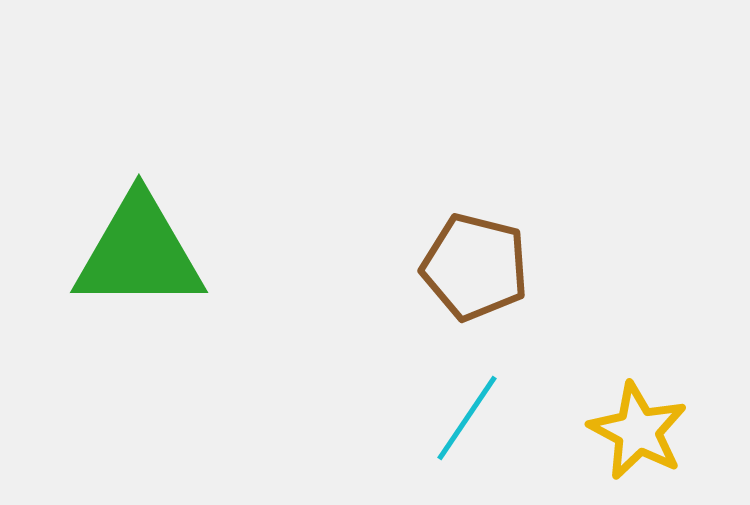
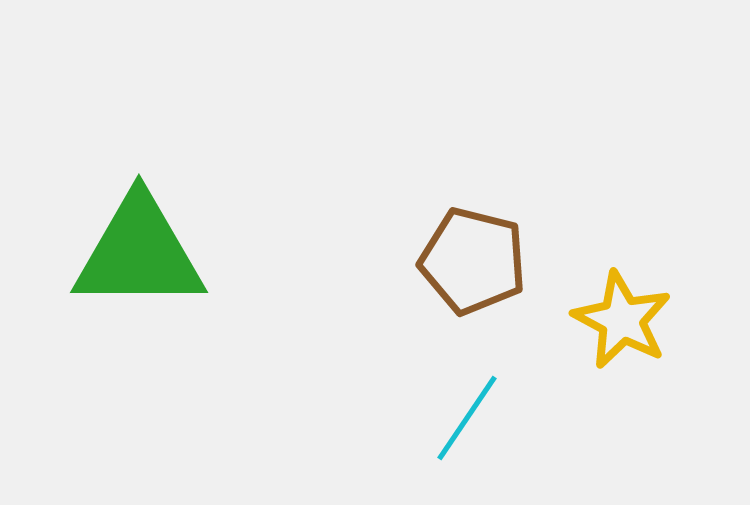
brown pentagon: moved 2 px left, 6 px up
yellow star: moved 16 px left, 111 px up
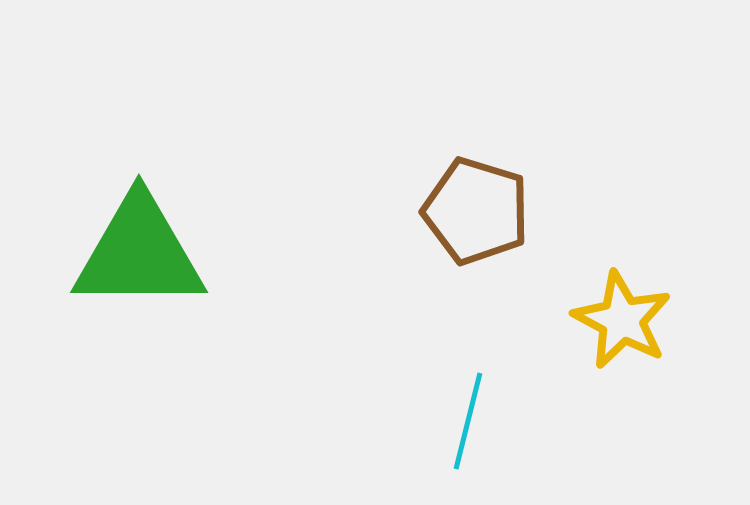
brown pentagon: moved 3 px right, 50 px up; rotated 3 degrees clockwise
cyan line: moved 1 px right, 3 px down; rotated 20 degrees counterclockwise
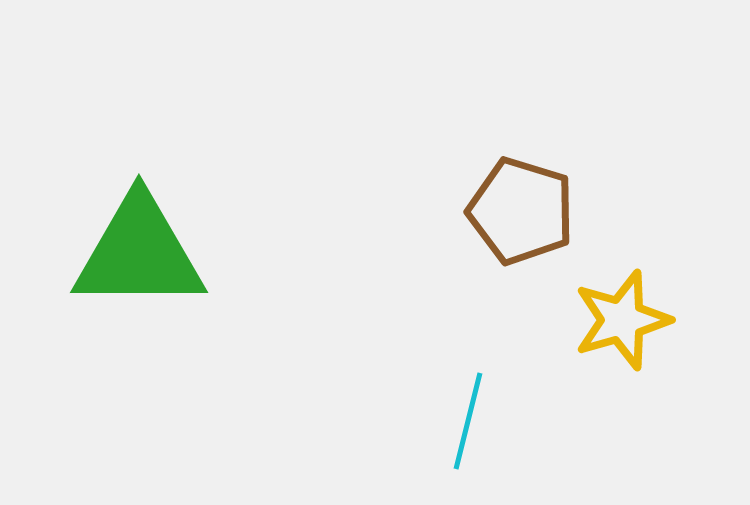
brown pentagon: moved 45 px right
yellow star: rotated 28 degrees clockwise
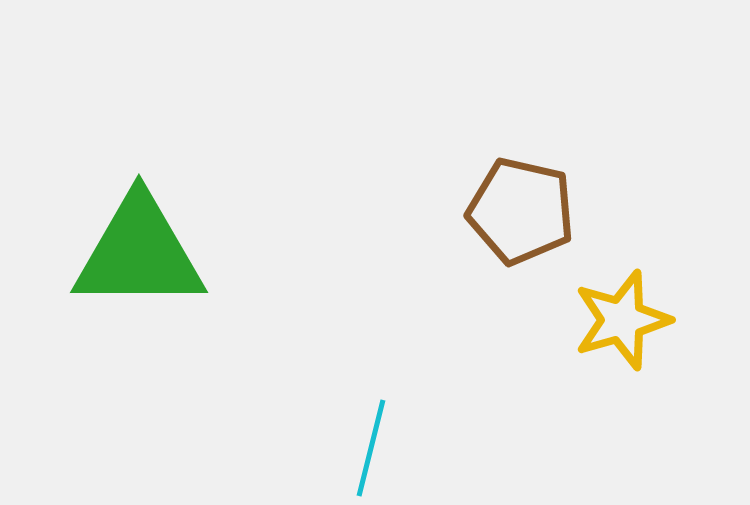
brown pentagon: rotated 4 degrees counterclockwise
cyan line: moved 97 px left, 27 px down
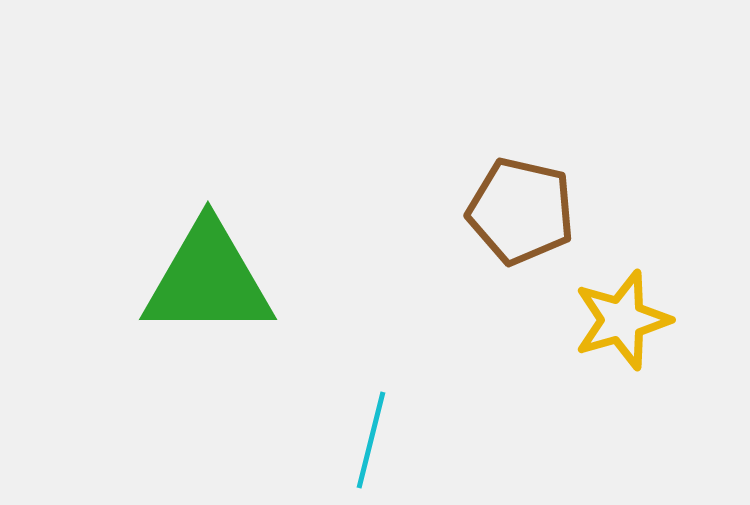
green triangle: moved 69 px right, 27 px down
cyan line: moved 8 px up
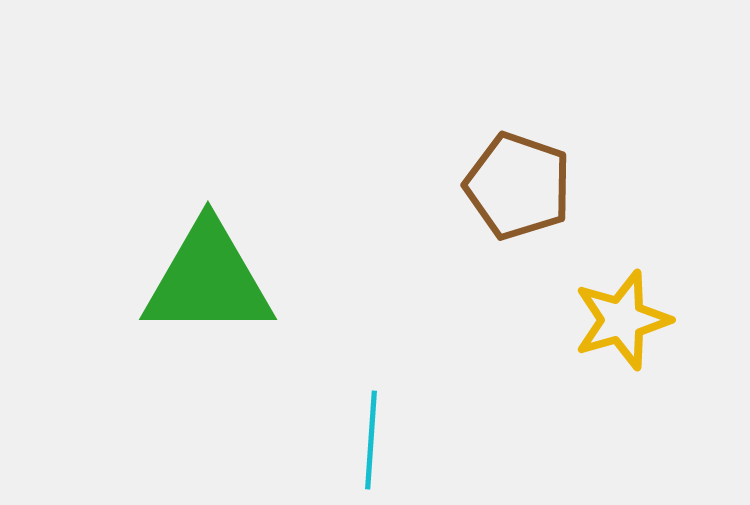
brown pentagon: moved 3 px left, 25 px up; rotated 6 degrees clockwise
cyan line: rotated 10 degrees counterclockwise
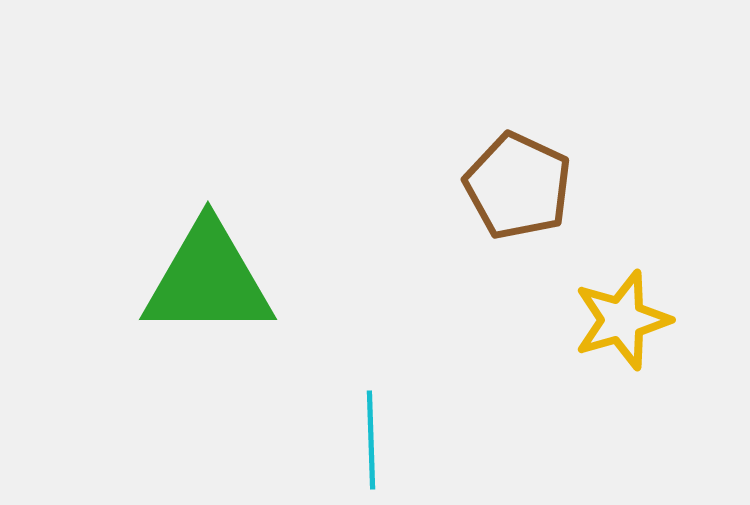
brown pentagon: rotated 6 degrees clockwise
cyan line: rotated 6 degrees counterclockwise
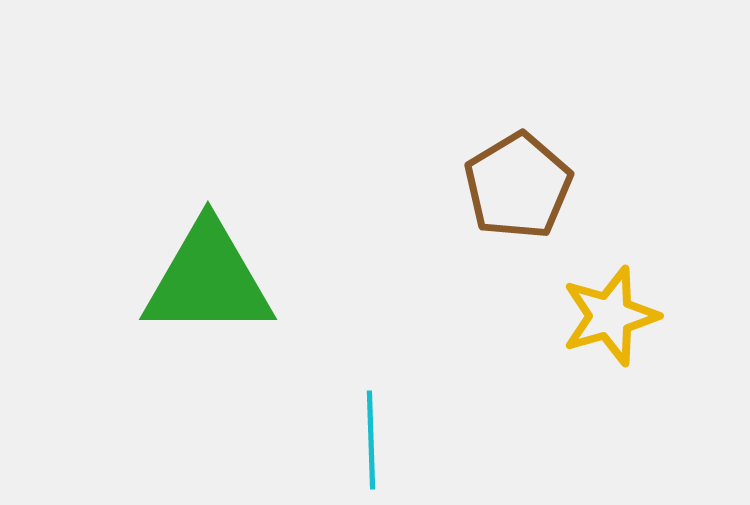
brown pentagon: rotated 16 degrees clockwise
yellow star: moved 12 px left, 4 px up
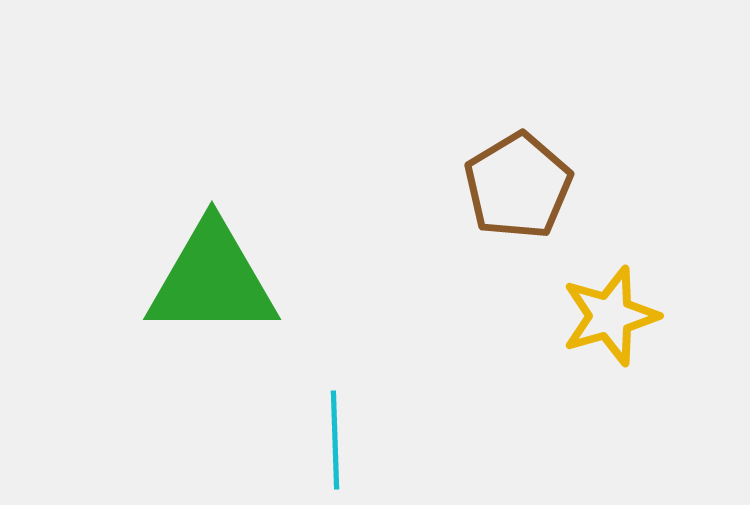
green triangle: moved 4 px right
cyan line: moved 36 px left
